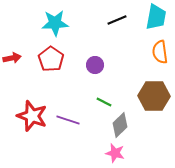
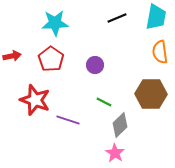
black line: moved 2 px up
red arrow: moved 2 px up
brown hexagon: moved 3 px left, 2 px up
red star: moved 3 px right, 16 px up
pink star: rotated 18 degrees clockwise
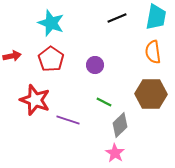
cyan star: moved 4 px left; rotated 24 degrees clockwise
orange semicircle: moved 7 px left
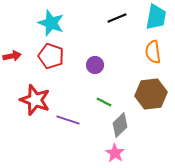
red pentagon: moved 3 px up; rotated 15 degrees counterclockwise
brown hexagon: rotated 8 degrees counterclockwise
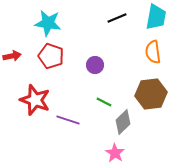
cyan star: moved 3 px left; rotated 12 degrees counterclockwise
gray diamond: moved 3 px right, 3 px up
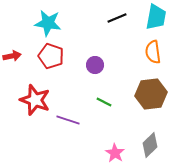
gray diamond: moved 27 px right, 23 px down
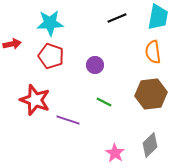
cyan trapezoid: moved 2 px right
cyan star: moved 2 px right; rotated 12 degrees counterclockwise
red arrow: moved 12 px up
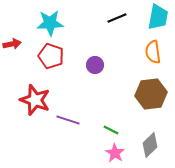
green line: moved 7 px right, 28 px down
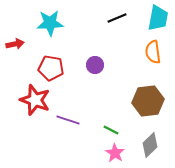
cyan trapezoid: moved 1 px down
red arrow: moved 3 px right
red pentagon: moved 12 px down; rotated 10 degrees counterclockwise
brown hexagon: moved 3 px left, 7 px down
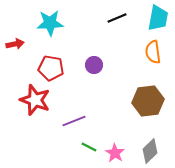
purple circle: moved 1 px left
purple line: moved 6 px right, 1 px down; rotated 40 degrees counterclockwise
green line: moved 22 px left, 17 px down
gray diamond: moved 6 px down
